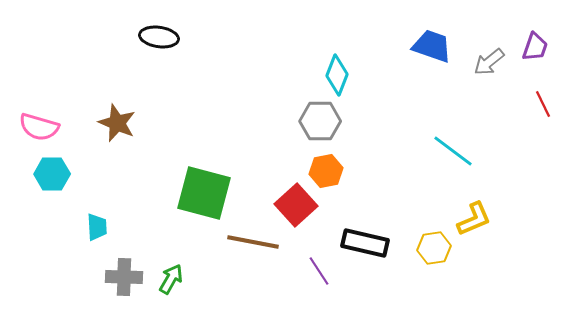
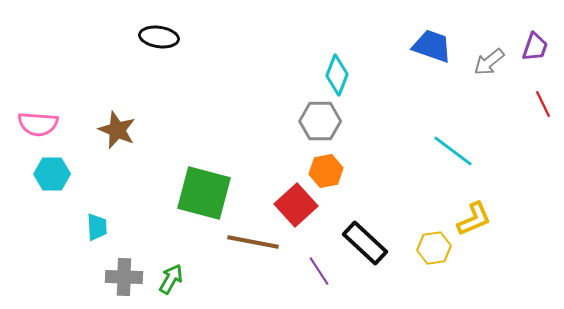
brown star: moved 7 px down
pink semicircle: moved 1 px left, 3 px up; rotated 12 degrees counterclockwise
black rectangle: rotated 30 degrees clockwise
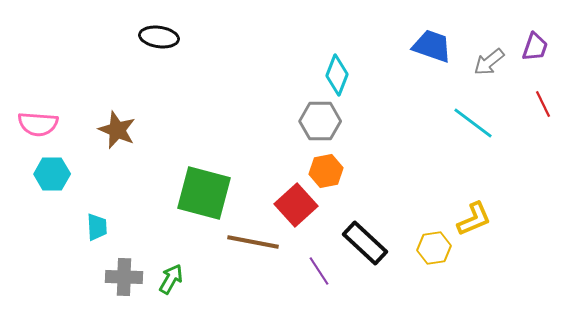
cyan line: moved 20 px right, 28 px up
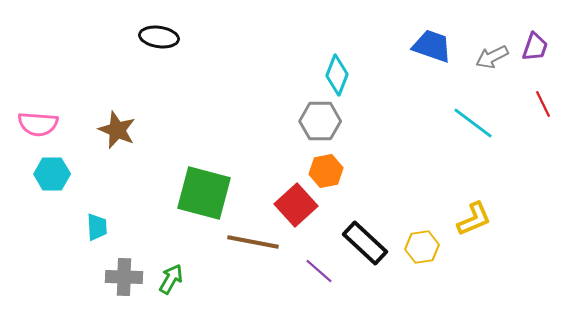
gray arrow: moved 3 px right, 5 px up; rotated 12 degrees clockwise
yellow hexagon: moved 12 px left, 1 px up
purple line: rotated 16 degrees counterclockwise
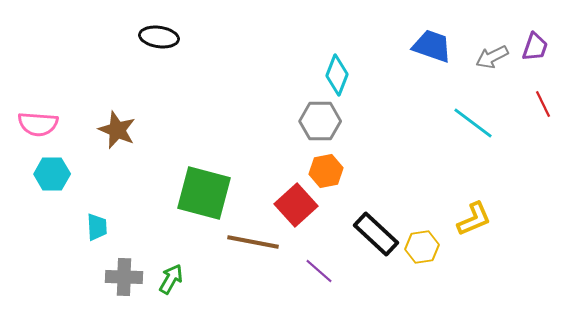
black rectangle: moved 11 px right, 9 px up
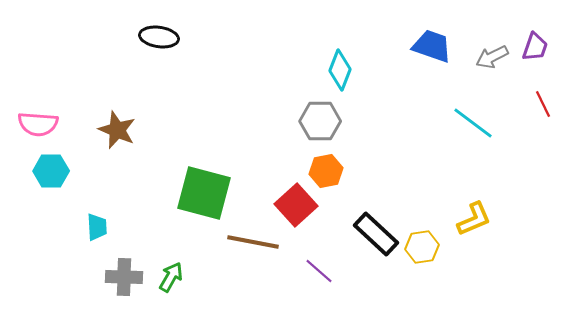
cyan diamond: moved 3 px right, 5 px up
cyan hexagon: moved 1 px left, 3 px up
green arrow: moved 2 px up
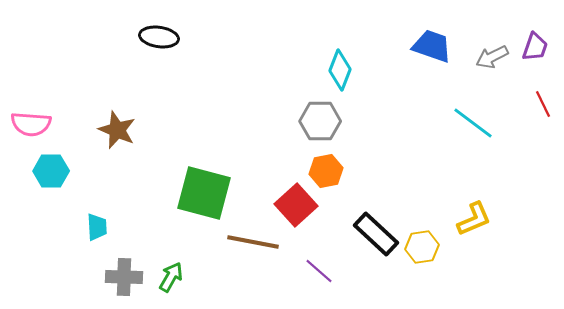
pink semicircle: moved 7 px left
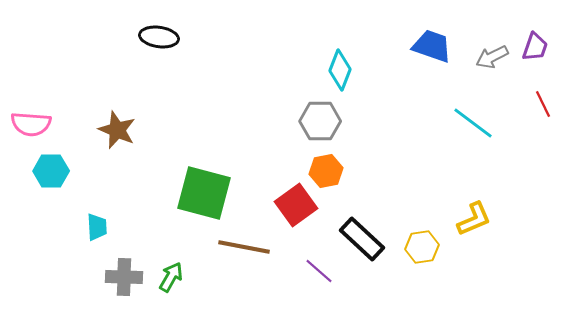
red square: rotated 6 degrees clockwise
black rectangle: moved 14 px left, 5 px down
brown line: moved 9 px left, 5 px down
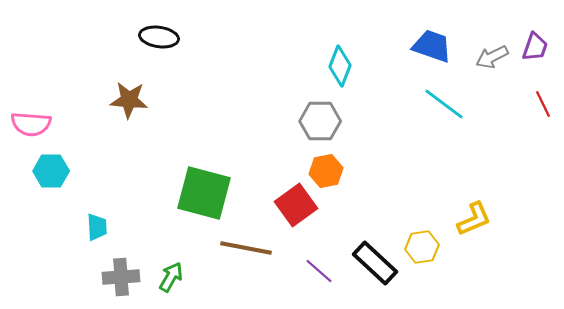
cyan diamond: moved 4 px up
cyan line: moved 29 px left, 19 px up
brown star: moved 12 px right, 30 px up; rotated 18 degrees counterclockwise
black rectangle: moved 13 px right, 24 px down
brown line: moved 2 px right, 1 px down
gray cross: moved 3 px left; rotated 6 degrees counterclockwise
